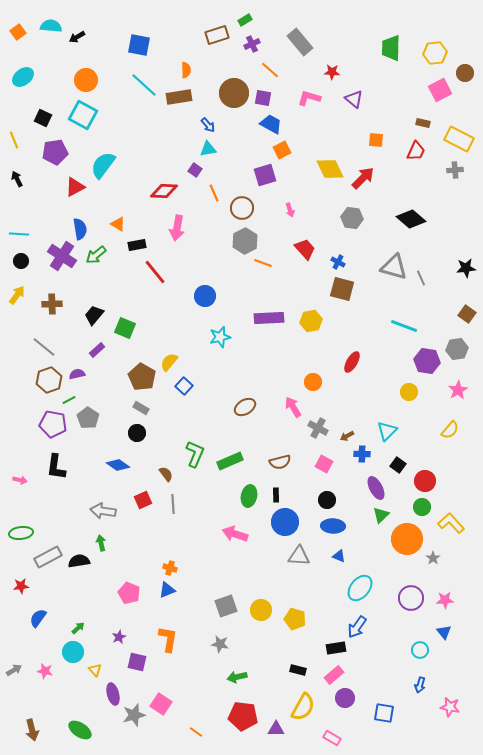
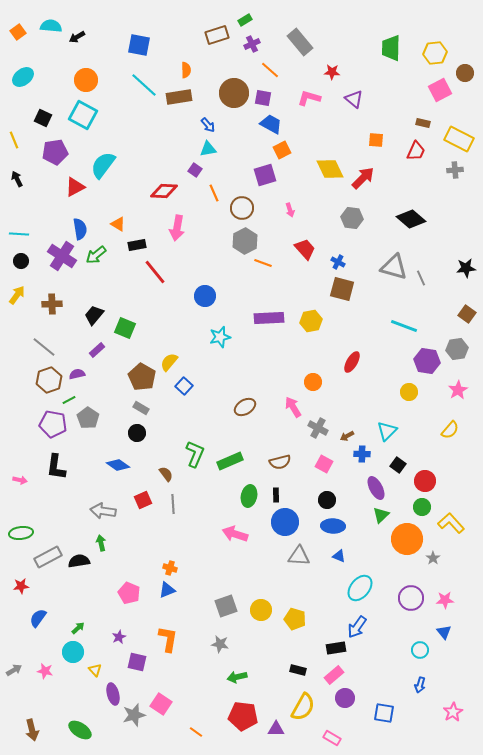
pink star at (450, 707): moved 3 px right, 5 px down; rotated 30 degrees clockwise
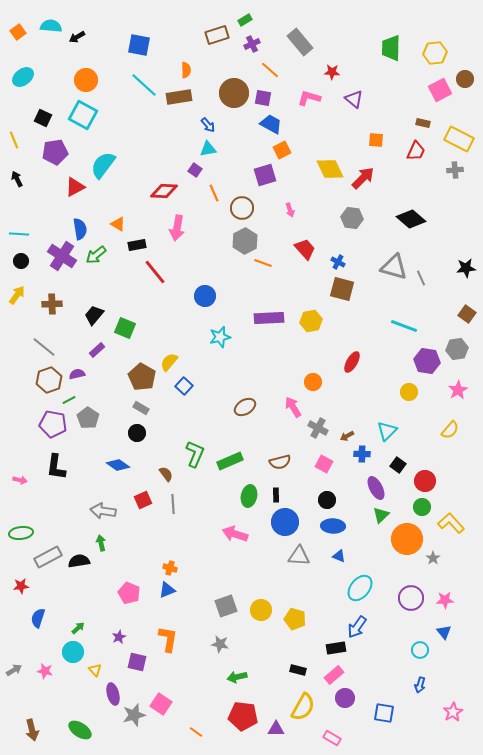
brown circle at (465, 73): moved 6 px down
blue semicircle at (38, 618): rotated 18 degrees counterclockwise
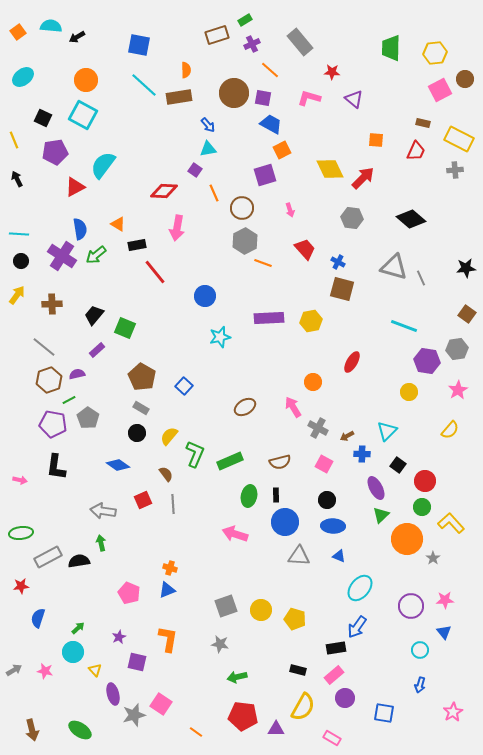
yellow semicircle at (169, 362): moved 74 px down
purple circle at (411, 598): moved 8 px down
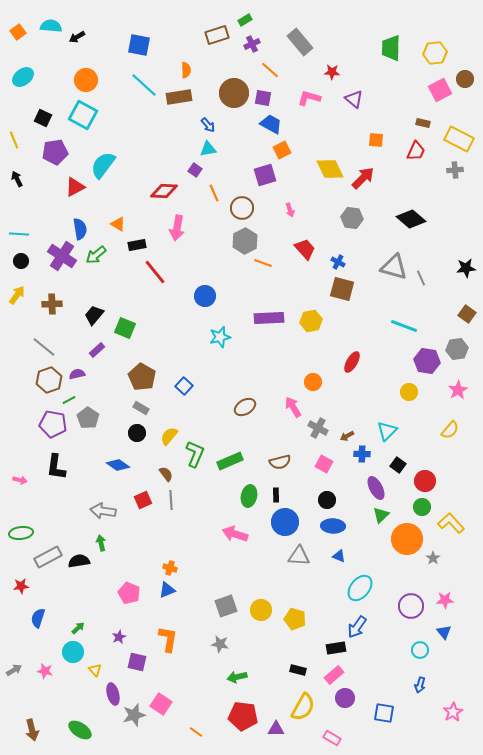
gray line at (173, 504): moved 2 px left, 4 px up
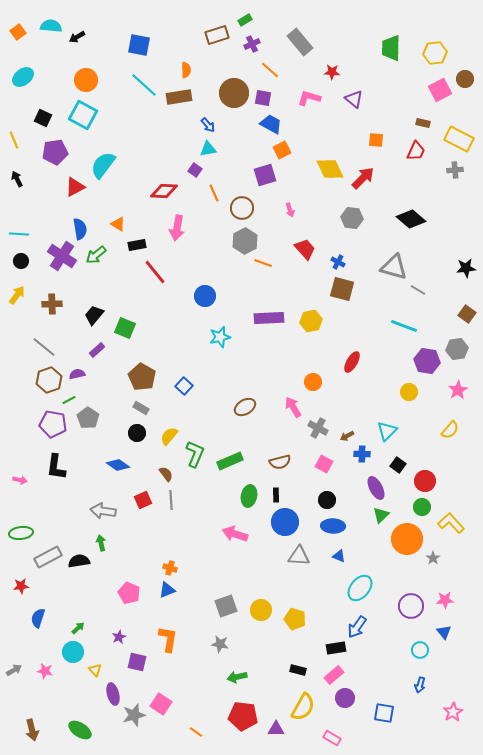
gray line at (421, 278): moved 3 px left, 12 px down; rotated 35 degrees counterclockwise
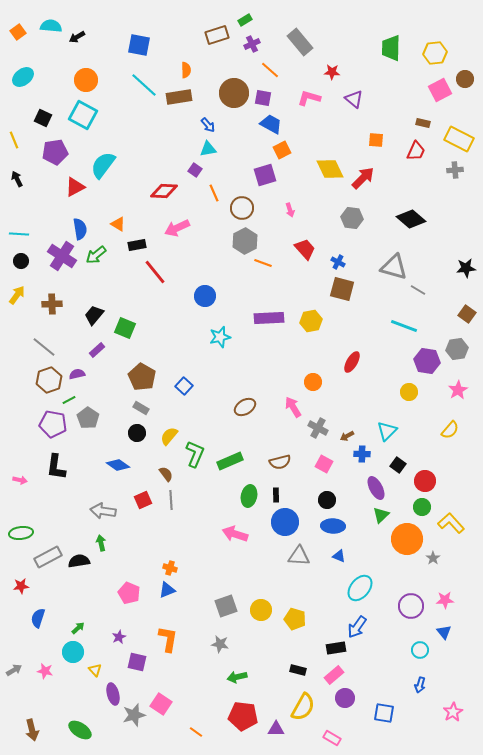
pink arrow at (177, 228): rotated 55 degrees clockwise
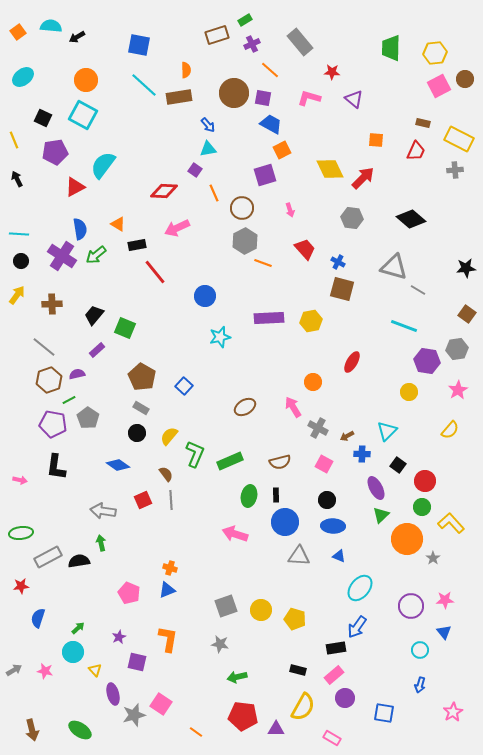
pink square at (440, 90): moved 1 px left, 4 px up
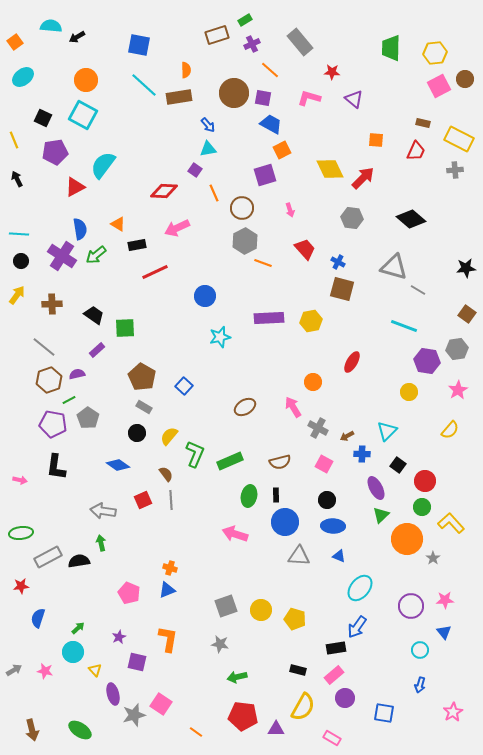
orange square at (18, 32): moved 3 px left, 10 px down
red line at (155, 272): rotated 76 degrees counterclockwise
black trapezoid at (94, 315): rotated 85 degrees clockwise
green square at (125, 328): rotated 25 degrees counterclockwise
gray rectangle at (141, 408): moved 3 px right, 1 px up
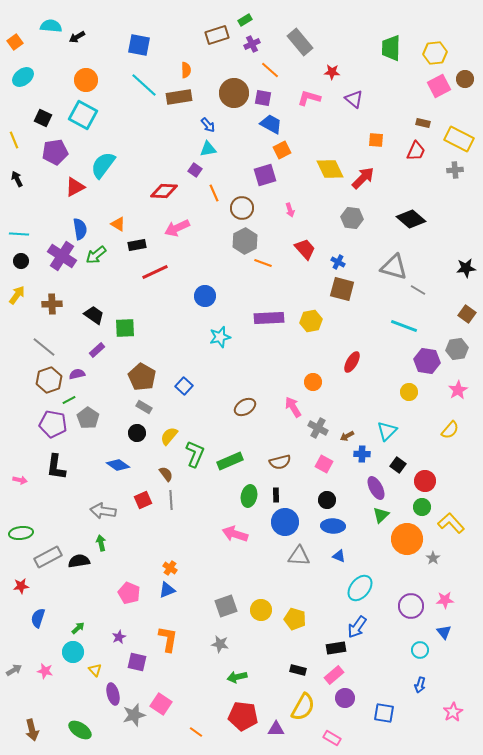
orange cross at (170, 568): rotated 16 degrees clockwise
